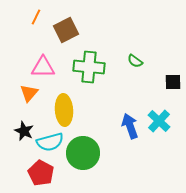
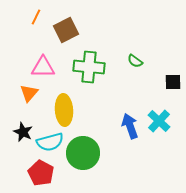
black star: moved 1 px left, 1 px down
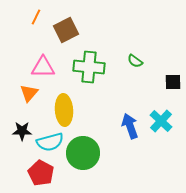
cyan cross: moved 2 px right
black star: moved 1 px left, 1 px up; rotated 24 degrees counterclockwise
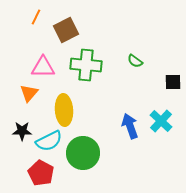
green cross: moved 3 px left, 2 px up
cyan semicircle: moved 1 px left, 1 px up; rotated 12 degrees counterclockwise
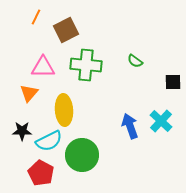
green circle: moved 1 px left, 2 px down
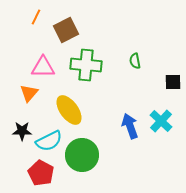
green semicircle: rotated 42 degrees clockwise
yellow ellipse: moved 5 px right; rotated 32 degrees counterclockwise
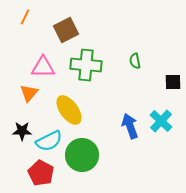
orange line: moved 11 px left
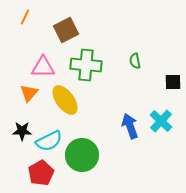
yellow ellipse: moved 4 px left, 10 px up
red pentagon: rotated 15 degrees clockwise
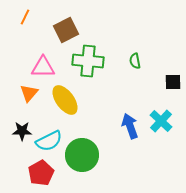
green cross: moved 2 px right, 4 px up
